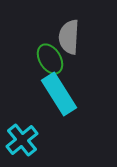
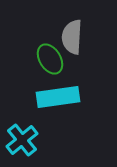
gray semicircle: moved 3 px right
cyan rectangle: moved 1 px left, 3 px down; rotated 66 degrees counterclockwise
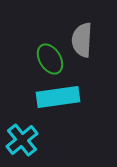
gray semicircle: moved 10 px right, 3 px down
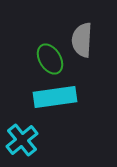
cyan rectangle: moved 3 px left
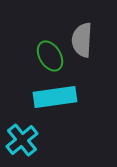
green ellipse: moved 3 px up
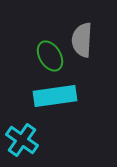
cyan rectangle: moved 1 px up
cyan cross: rotated 16 degrees counterclockwise
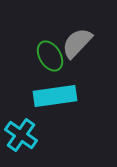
gray semicircle: moved 5 px left, 3 px down; rotated 40 degrees clockwise
cyan cross: moved 1 px left, 5 px up
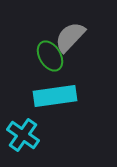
gray semicircle: moved 7 px left, 6 px up
cyan cross: moved 2 px right
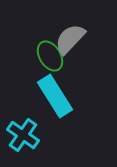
gray semicircle: moved 2 px down
cyan rectangle: rotated 66 degrees clockwise
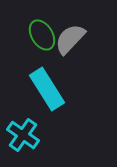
green ellipse: moved 8 px left, 21 px up
cyan rectangle: moved 8 px left, 7 px up
